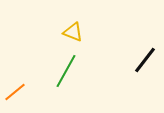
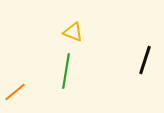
black line: rotated 20 degrees counterclockwise
green line: rotated 20 degrees counterclockwise
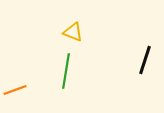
orange line: moved 2 px up; rotated 20 degrees clockwise
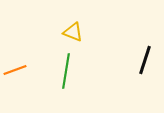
orange line: moved 20 px up
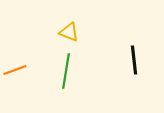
yellow triangle: moved 4 px left
black line: moved 11 px left; rotated 24 degrees counterclockwise
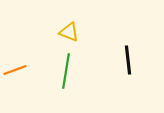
black line: moved 6 px left
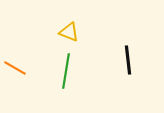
orange line: moved 2 px up; rotated 50 degrees clockwise
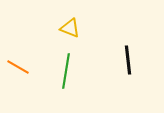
yellow triangle: moved 1 px right, 4 px up
orange line: moved 3 px right, 1 px up
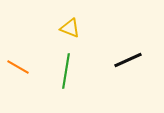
black line: rotated 72 degrees clockwise
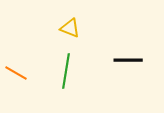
black line: rotated 24 degrees clockwise
orange line: moved 2 px left, 6 px down
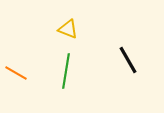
yellow triangle: moved 2 px left, 1 px down
black line: rotated 60 degrees clockwise
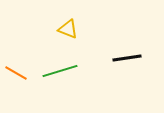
black line: moved 1 px left, 2 px up; rotated 68 degrees counterclockwise
green line: moved 6 px left; rotated 64 degrees clockwise
